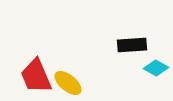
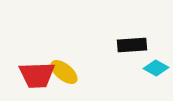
red trapezoid: moved 1 px right, 1 px up; rotated 69 degrees counterclockwise
yellow ellipse: moved 4 px left, 11 px up
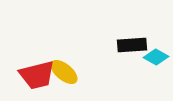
cyan diamond: moved 11 px up
red trapezoid: rotated 12 degrees counterclockwise
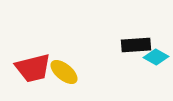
black rectangle: moved 4 px right
red trapezoid: moved 4 px left, 7 px up
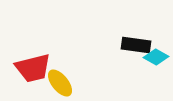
black rectangle: rotated 12 degrees clockwise
yellow ellipse: moved 4 px left, 11 px down; rotated 12 degrees clockwise
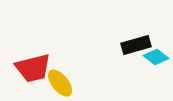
black rectangle: rotated 24 degrees counterclockwise
cyan diamond: rotated 10 degrees clockwise
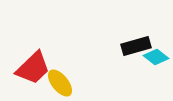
black rectangle: moved 1 px down
red trapezoid: rotated 30 degrees counterclockwise
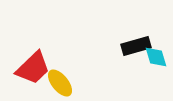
cyan diamond: rotated 35 degrees clockwise
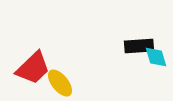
black rectangle: moved 3 px right; rotated 12 degrees clockwise
